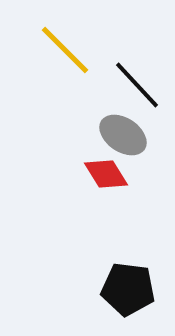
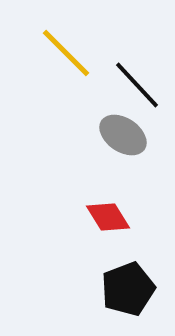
yellow line: moved 1 px right, 3 px down
red diamond: moved 2 px right, 43 px down
black pentagon: rotated 28 degrees counterclockwise
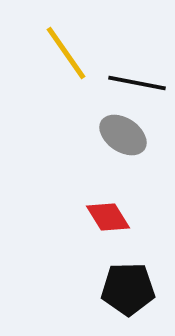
yellow line: rotated 10 degrees clockwise
black line: moved 2 px up; rotated 36 degrees counterclockwise
black pentagon: rotated 20 degrees clockwise
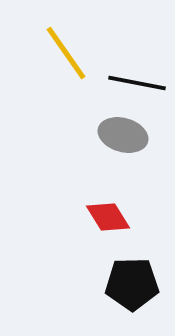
gray ellipse: rotated 18 degrees counterclockwise
black pentagon: moved 4 px right, 5 px up
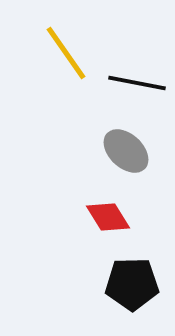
gray ellipse: moved 3 px right, 16 px down; rotated 27 degrees clockwise
